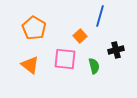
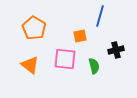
orange square: rotated 32 degrees clockwise
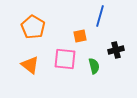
orange pentagon: moved 1 px left, 1 px up
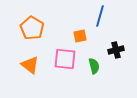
orange pentagon: moved 1 px left, 1 px down
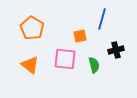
blue line: moved 2 px right, 3 px down
green semicircle: moved 1 px up
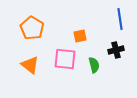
blue line: moved 18 px right; rotated 25 degrees counterclockwise
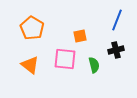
blue line: moved 3 px left, 1 px down; rotated 30 degrees clockwise
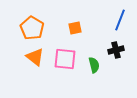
blue line: moved 3 px right
orange square: moved 5 px left, 8 px up
orange triangle: moved 5 px right, 8 px up
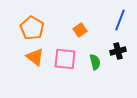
orange square: moved 5 px right, 2 px down; rotated 24 degrees counterclockwise
black cross: moved 2 px right, 1 px down
green semicircle: moved 1 px right, 3 px up
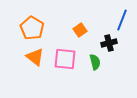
blue line: moved 2 px right
black cross: moved 9 px left, 8 px up
